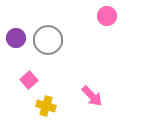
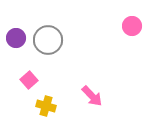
pink circle: moved 25 px right, 10 px down
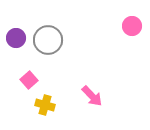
yellow cross: moved 1 px left, 1 px up
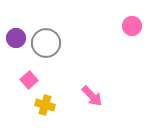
gray circle: moved 2 px left, 3 px down
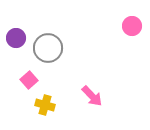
gray circle: moved 2 px right, 5 px down
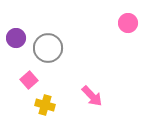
pink circle: moved 4 px left, 3 px up
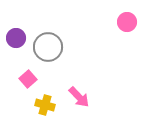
pink circle: moved 1 px left, 1 px up
gray circle: moved 1 px up
pink square: moved 1 px left, 1 px up
pink arrow: moved 13 px left, 1 px down
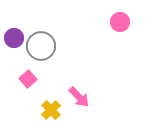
pink circle: moved 7 px left
purple circle: moved 2 px left
gray circle: moved 7 px left, 1 px up
yellow cross: moved 6 px right, 5 px down; rotated 30 degrees clockwise
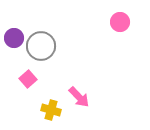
yellow cross: rotated 30 degrees counterclockwise
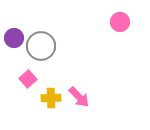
yellow cross: moved 12 px up; rotated 18 degrees counterclockwise
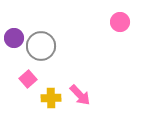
pink arrow: moved 1 px right, 2 px up
